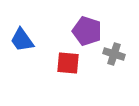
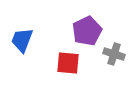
purple pentagon: rotated 28 degrees clockwise
blue trapezoid: rotated 56 degrees clockwise
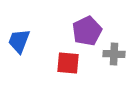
blue trapezoid: moved 3 px left, 1 px down
gray cross: rotated 15 degrees counterclockwise
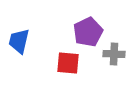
purple pentagon: moved 1 px right, 1 px down
blue trapezoid: rotated 8 degrees counterclockwise
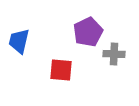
red square: moved 7 px left, 7 px down
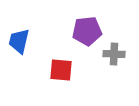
purple pentagon: moved 1 px left, 1 px up; rotated 20 degrees clockwise
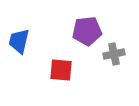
gray cross: rotated 15 degrees counterclockwise
